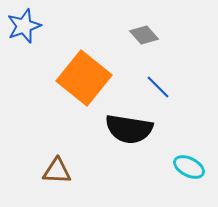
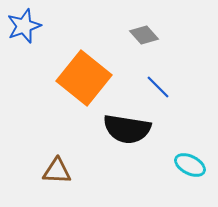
black semicircle: moved 2 px left
cyan ellipse: moved 1 px right, 2 px up
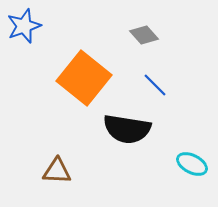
blue line: moved 3 px left, 2 px up
cyan ellipse: moved 2 px right, 1 px up
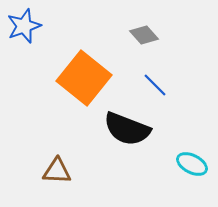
black semicircle: rotated 12 degrees clockwise
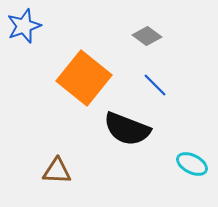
gray diamond: moved 3 px right, 1 px down; rotated 12 degrees counterclockwise
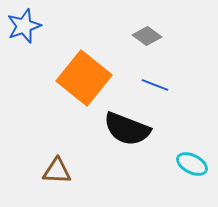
blue line: rotated 24 degrees counterclockwise
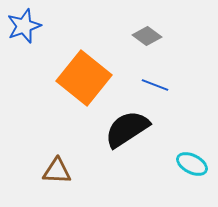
black semicircle: rotated 126 degrees clockwise
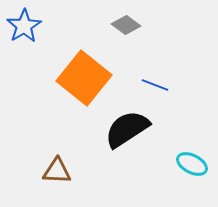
blue star: rotated 12 degrees counterclockwise
gray diamond: moved 21 px left, 11 px up
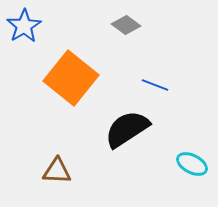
orange square: moved 13 px left
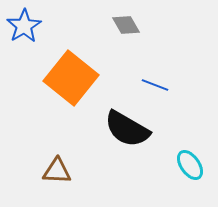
gray diamond: rotated 24 degrees clockwise
black semicircle: rotated 117 degrees counterclockwise
cyan ellipse: moved 2 px left, 1 px down; rotated 28 degrees clockwise
